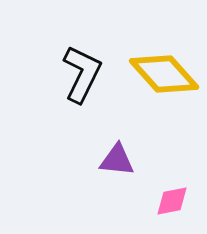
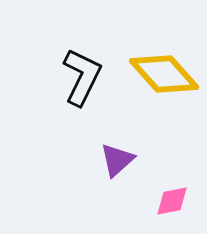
black L-shape: moved 3 px down
purple triangle: rotated 48 degrees counterclockwise
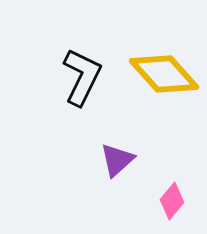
pink diamond: rotated 39 degrees counterclockwise
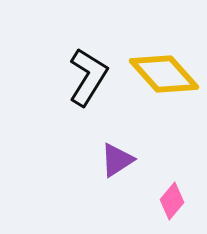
black L-shape: moved 6 px right; rotated 6 degrees clockwise
purple triangle: rotated 9 degrees clockwise
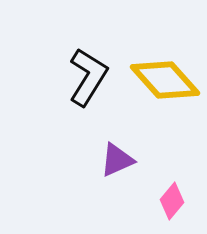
yellow diamond: moved 1 px right, 6 px down
purple triangle: rotated 9 degrees clockwise
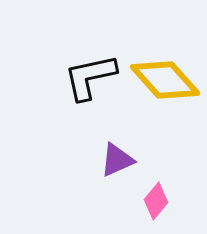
black L-shape: moved 2 px right; rotated 134 degrees counterclockwise
pink diamond: moved 16 px left
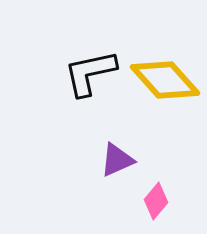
black L-shape: moved 4 px up
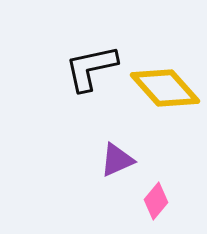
black L-shape: moved 1 px right, 5 px up
yellow diamond: moved 8 px down
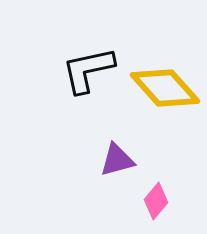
black L-shape: moved 3 px left, 2 px down
purple triangle: rotated 9 degrees clockwise
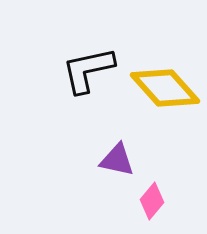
purple triangle: rotated 27 degrees clockwise
pink diamond: moved 4 px left
